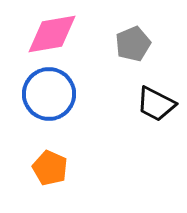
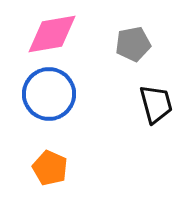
gray pentagon: rotated 12 degrees clockwise
black trapezoid: rotated 132 degrees counterclockwise
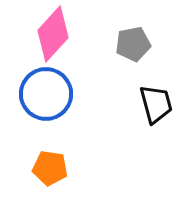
pink diamond: moved 1 px right; rotated 38 degrees counterclockwise
blue circle: moved 3 px left
orange pentagon: rotated 16 degrees counterclockwise
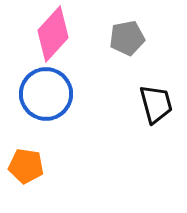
gray pentagon: moved 6 px left, 6 px up
orange pentagon: moved 24 px left, 2 px up
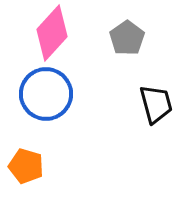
pink diamond: moved 1 px left, 1 px up
gray pentagon: rotated 24 degrees counterclockwise
orange pentagon: rotated 8 degrees clockwise
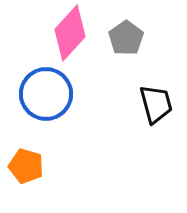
pink diamond: moved 18 px right
gray pentagon: moved 1 px left
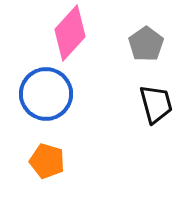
gray pentagon: moved 20 px right, 6 px down
orange pentagon: moved 21 px right, 5 px up
